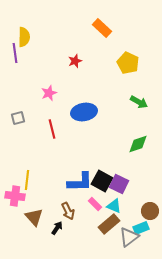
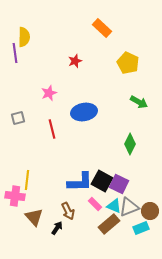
green diamond: moved 8 px left; rotated 45 degrees counterclockwise
gray triangle: moved 30 px up; rotated 15 degrees clockwise
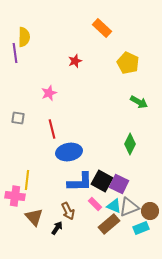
blue ellipse: moved 15 px left, 40 px down
gray square: rotated 24 degrees clockwise
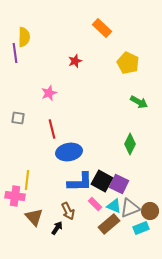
gray triangle: moved 1 px right, 1 px down
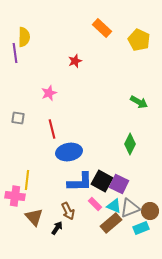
yellow pentagon: moved 11 px right, 23 px up
brown rectangle: moved 2 px right, 1 px up
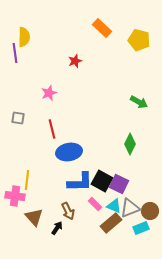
yellow pentagon: rotated 10 degrees counterclockwise
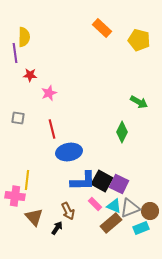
red star: moved 45 px left, 14 px down; rotated 24 degrees clockwise
green diamond: moved 8 px left, 12 px up
blue L-shape: moved 3 px right, 1 px up
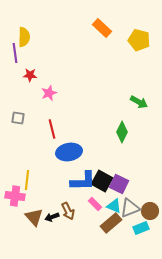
black arrow: moved 5 px left, 11 px up; rotated 144 degrees counterclockwise
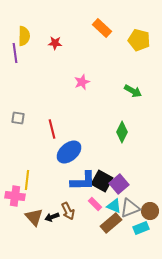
yellow semicircle: moved 1 px up
red star: moved 25 px right, 32 px up
pink star: moved 33 px right, 11 px up
green arrow: moved 6 px left, 11 px up
blue ellipse: rotated 30 degrees counterclockwise
purple square: rotated 24 degrees clockwise
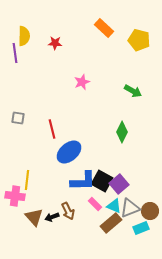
orange rectangle: moved 2 px right
